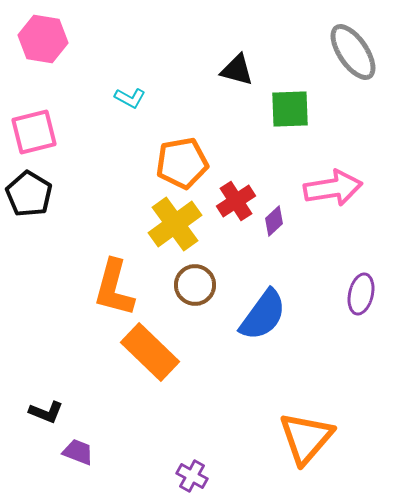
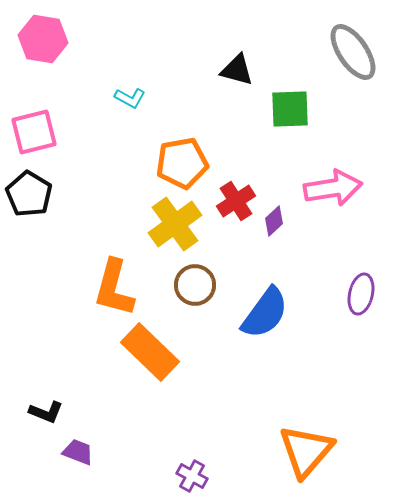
blue semicircle: moved 2 px right, 2 px up
orange triangle: moved 13 px down
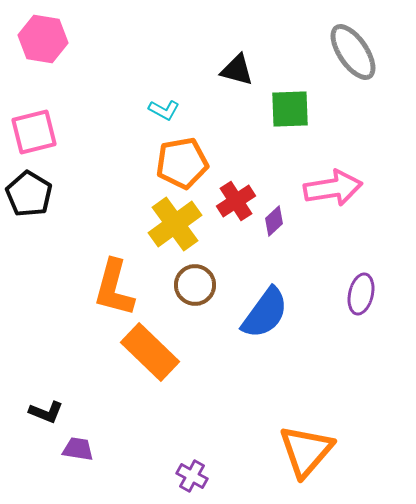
cyan L-shape: moved 34 px right, 12 px down
purple trapezoid: moved 3 px up; rotated 12 degrees counterclockwise
